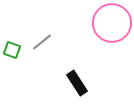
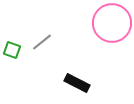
black rectangle: rotated 30 degrees counterclockwise
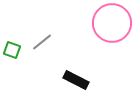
black rectangle: moved 1 px left, 3 px up
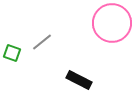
green square: moved 3 px down
black rectangle: moved 3 px right
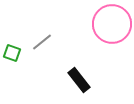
pink circle: moved 1 px down
black rectangle: rotated 25 degrees clockwise
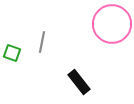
gray line: rotated 40 degrees counterclockwise
black rectangle: moved 2 px down
